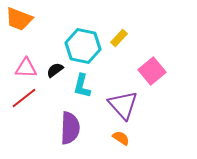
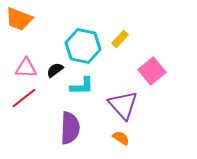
yellow rectangle: moved 1 px right, 1 px down
cyan L-shape: rotated 105 degrees counterclockwise
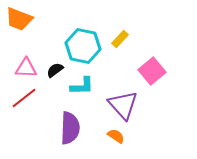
orange semicircle: moved 5 px left, 2 px up
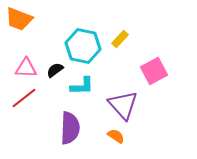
pink square: moved 2 px right; rotated 12 degrees clockwise
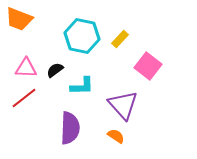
cyan hexagon: moved 1 px left, 10 px up
pink square: moved 6 px left, 5 px up; rotated 24 degrees counterclockwise
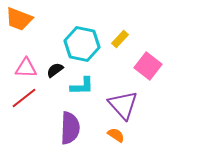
cyan hexagon: moved 8 px down
orange semicircle: moved 1 px up
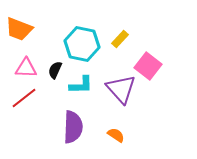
orange trapezoid: moved 10 px down
black semicircle: rotated 30 degrees counterclockwise
cyan L-shape: moved 1 px left, 1 px up
purple triangle: moved 2 px left, 16 px up
purple semicircle: moved 3 px right, 1 px up
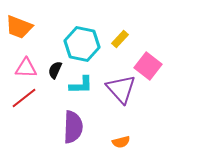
orange trapezoid: moved 2 px up
orange semicircle: moved 5 px right, 7 px down; rotated 132 degrees clockwise
